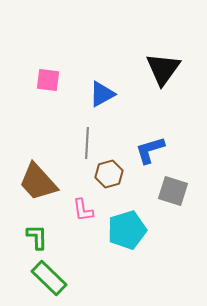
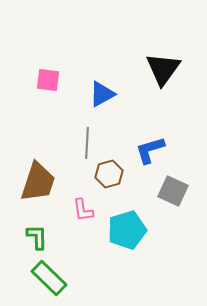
brown trapezoid: rotated 120 degrees counterclockwise
gray square: rotated 8 degrees clockwise
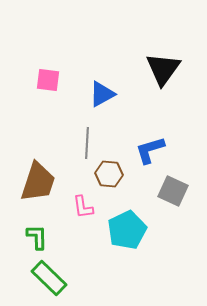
brown hexagon: rotated 20 degrees clockwise
pink L-shape: moved 3 px up
cyan pentagon: rotated 9 degrees counterclockwise
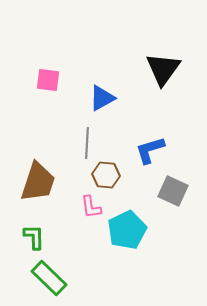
blue triangle: moved 4 px down
brown hexagon: moved 3 px left, 1 px down
pink L-shape: moved 8 px right
green L-shape: moved 3 px left
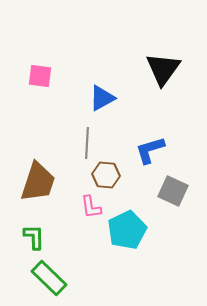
pink square: moved 8 px left, 4 px up
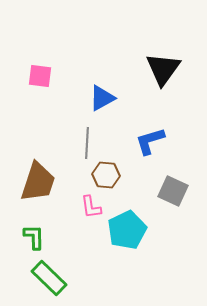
blue L-shape: moved 9 px up
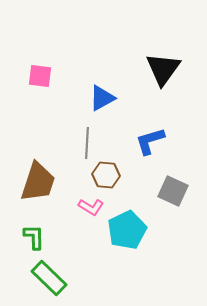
pink L-shape: rotated 50 degrees counterclockwise
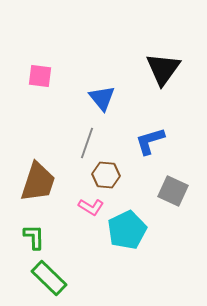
blue triangle: rotated 40 degrees counterclockwise
gray line: rotated 16 degrees clockwise
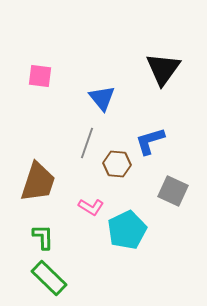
brown hexagon: moved 11 px right, 11 px up
green L-shape: moved 9 px right
